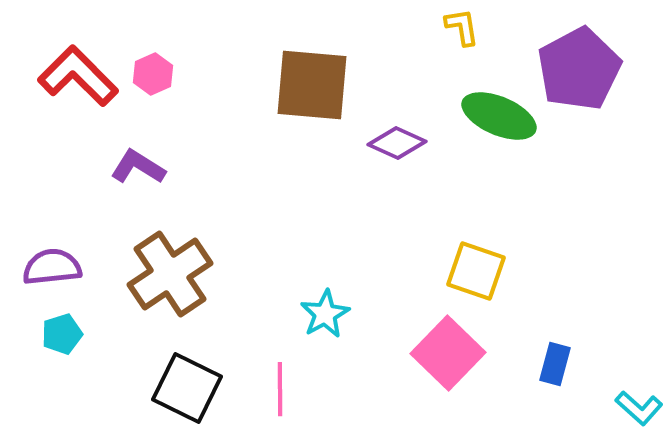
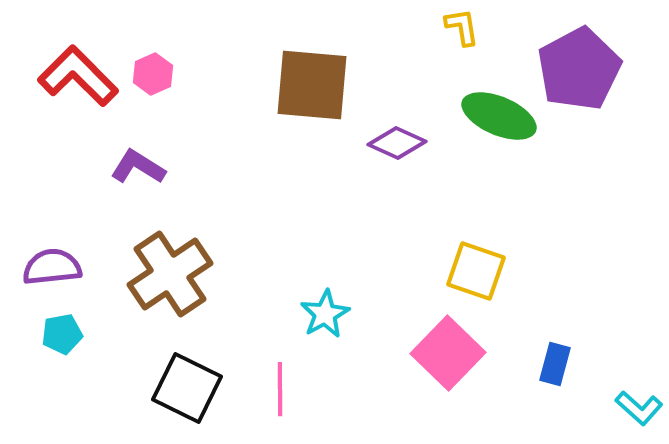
cyan pentagon: rotated 6 degrees clockwise
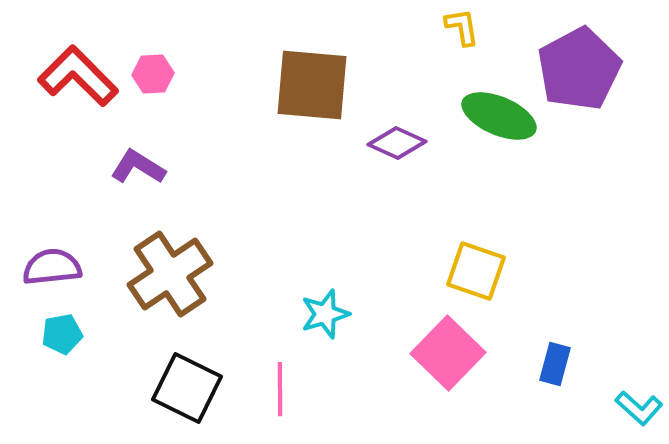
pink hexagon: rotated 21 degrees clockwise
cyan star: rotated 12 degrees clockwise
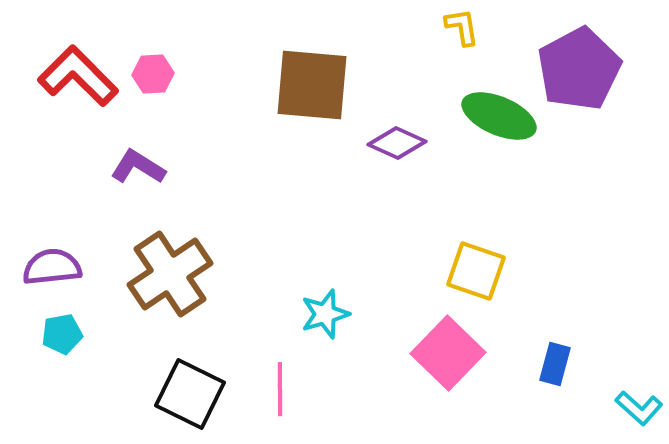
black square: moved 3 px right, 6 px down
